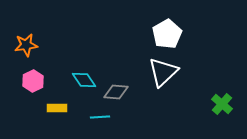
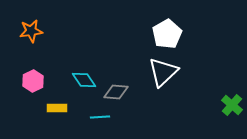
orange star: moved 5 px right, 14 px up
green cross: moved 10 px right, 1 px down
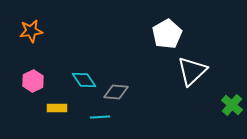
white triangle: moved 29 px right, 1 px up
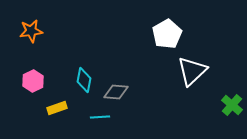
cyan diamond: rotated 45 degrees clockwise
yellow rectangle: rotated 18 degrees counterclockwise
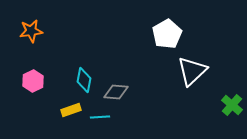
yellow rectangle: moved 14 px right, 2 px down
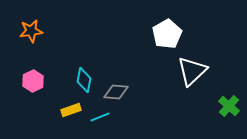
green cross: moved 3 px left, 1 px down
cyan line: rotated 18 degrees counterclockwise
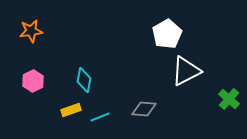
white triangle: moved 6 px left; rotated 16 degrees clockwise
gray diamond: moved 28 px right, 17 px down
green cross: moved 7 px up
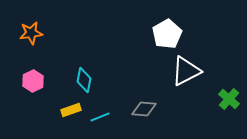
orange star: moved 2 px down
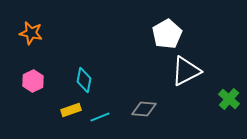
orange star: rotated 20 degrees clockwise
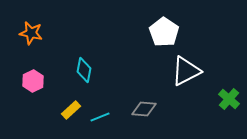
white pentagon: moved 3 px left, 2 px up; rotated 8 degrees counterclockwise
cyan diamond: moved 10 px up
yellow rectangle: rotated 24 degrees counterclockwise
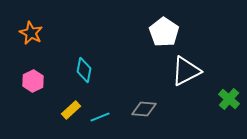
orange star: rotated 15 degrees clockwise
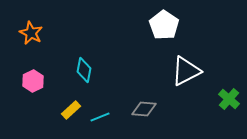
white pentagon: moved 7 px up
